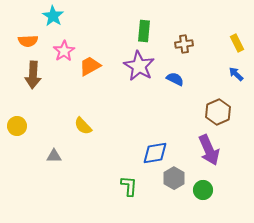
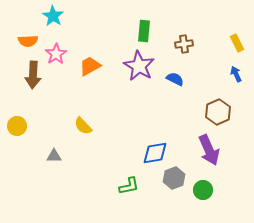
pink star: moved 8 px left, 3 px down
blue arrow: rotated 21 degrees clockwise
gray hexagon: rotated 10 degrees clockwise
green L-shape: rotated 75 degrees clockwise
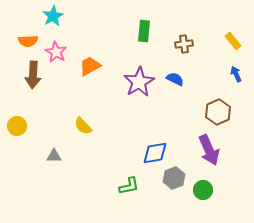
cyan star: rotated 10 degrees clockwise
yellow rectangle: moved 4 px left, 2 px up; rotated 12 degrees counterclockwise
pink star: moved 2 px up; rotated 10 degrees counterclockwise
purple star: moved 16 px down; rotated 12 degrees clockwise
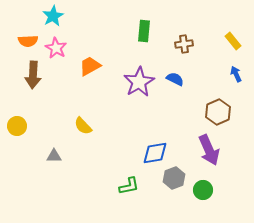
pink star: moved 4 px up
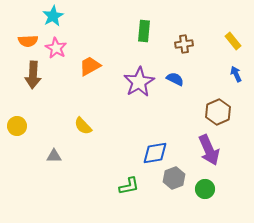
green circle: moved 2 px right, 1 px up
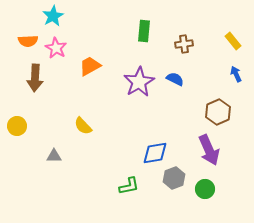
brown arrow: moved 2 px right, 3 px down
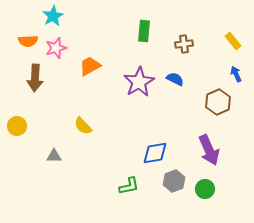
pink star: rotated 25 degrees clockwise
brown hexagon: moved 10 px up
gray hexagon: moved 3 px down
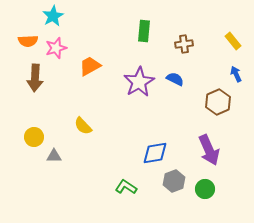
yellow circle: moved 17 px right, 11 px down
green L-shape: moved 3 px left, 1 px down; rotated 135 degrees counterclockwise
